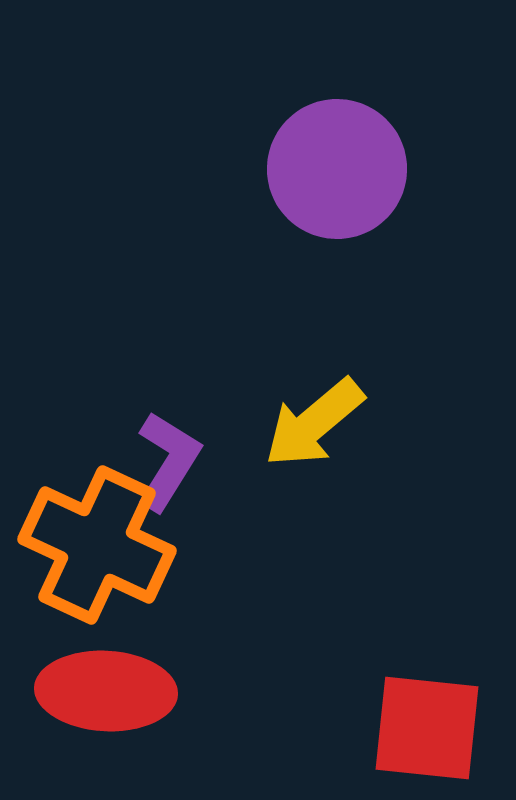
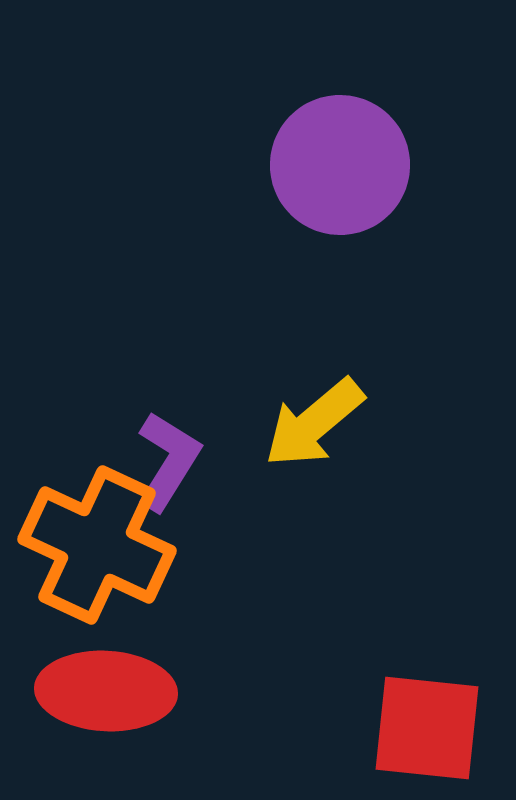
purple circle: moved 3 px right, 4 px up
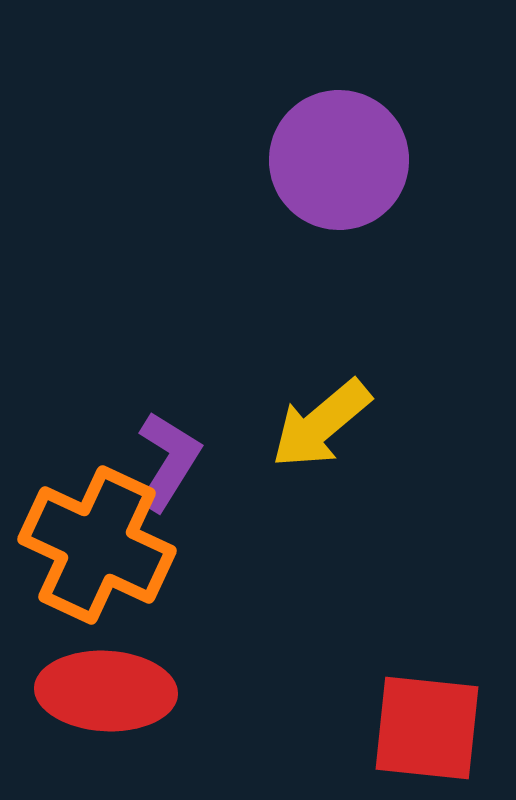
purple circle: moved 1 px left, 5 px up
yellow arrow: moved 7 px right, 1 px down
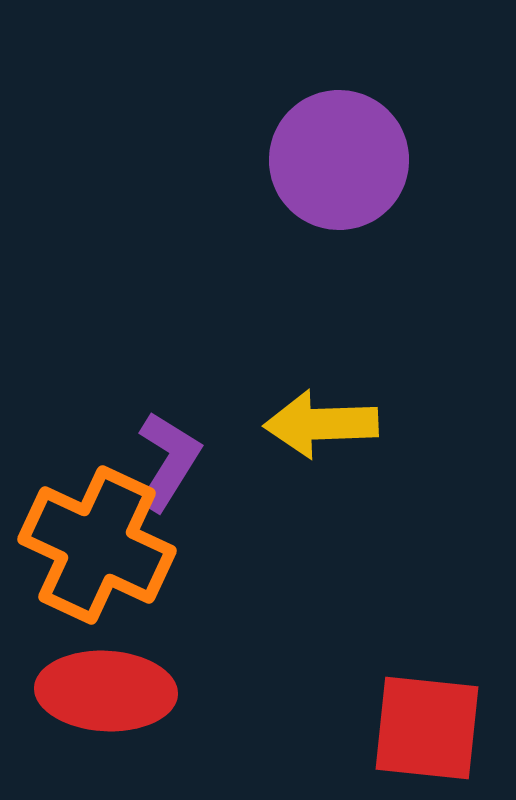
yellow arrow: rotated 38 degrees clockwise
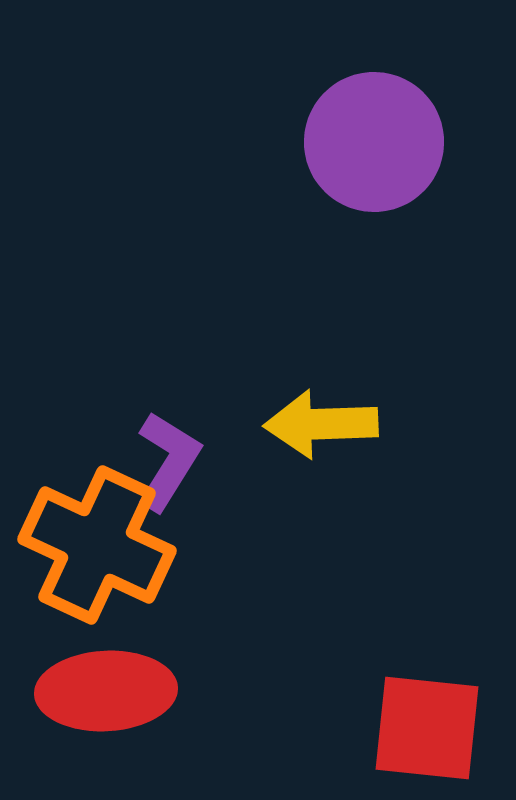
purple circle: moved 35 px right, 18 px up
red ellipse: rotated 6 degrees counterclockwise
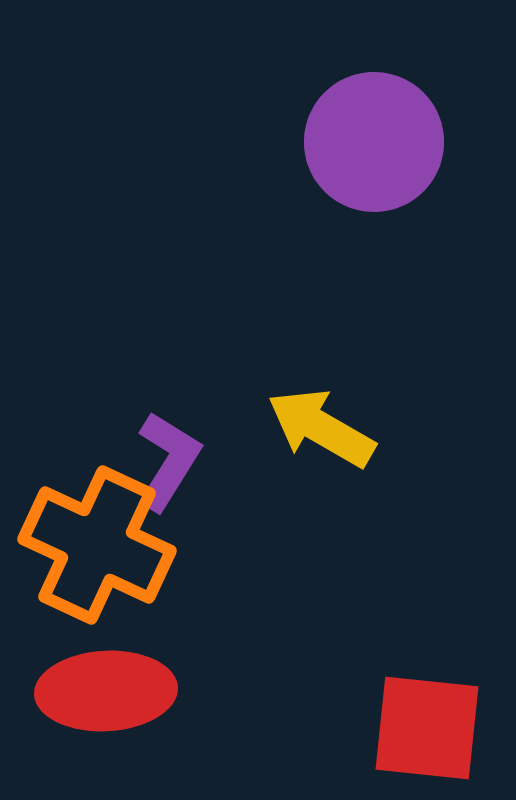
yellow arrow: moved 4 px down; rotated 32 degrees clockwise
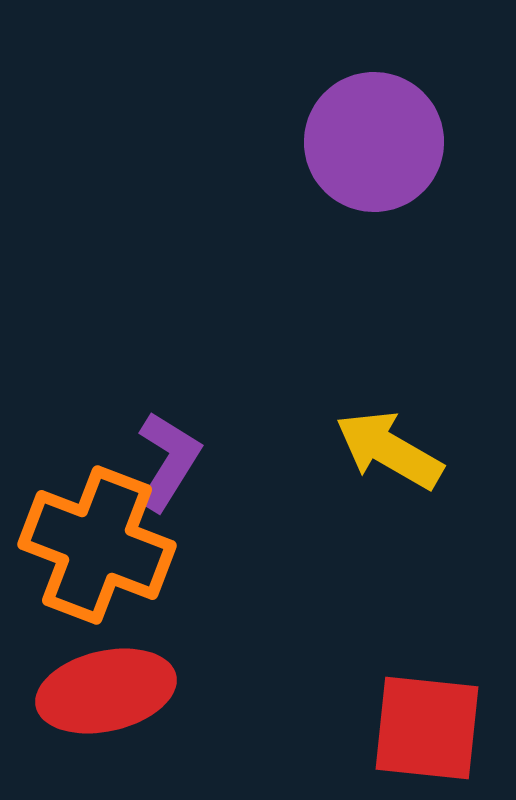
yellow arrow: moved 68 px right, 22 px down
orange cross: rotated 4 degrees counterclockwise
red ellipse: rotated 10 degrees counterclockwise
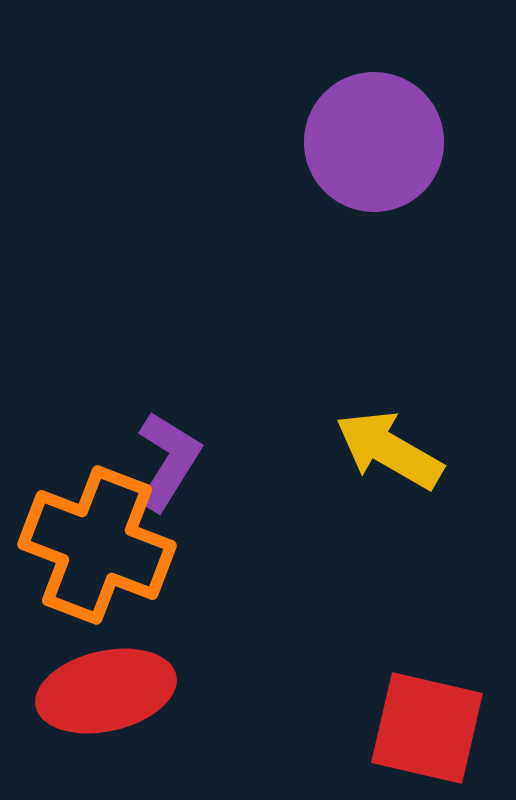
red square: rotated 7 degrees clockwise
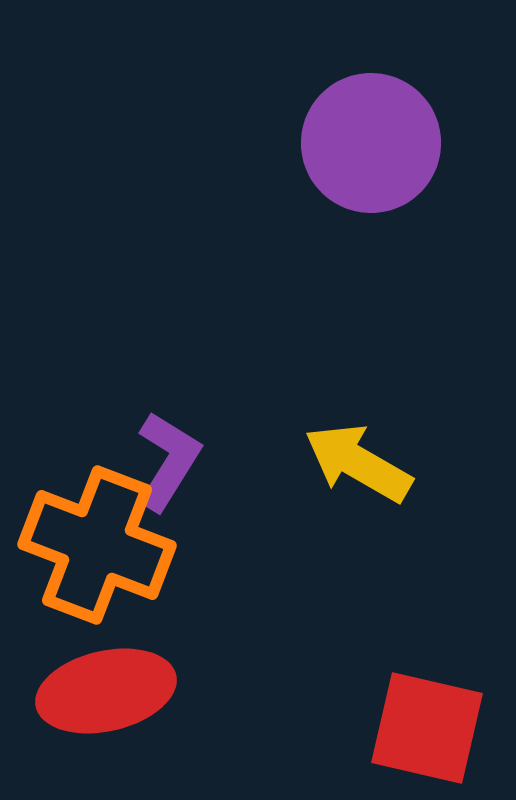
purple circle: moved 3 px left, 1 px down
yellow arrow: moved 31 px left, 13 px down
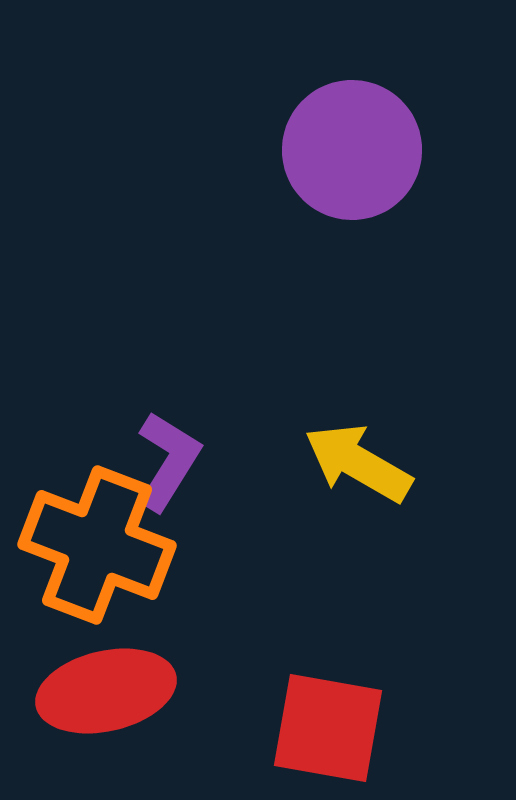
purple circle: moved 19 px left, 7 px down
red square: moved 99 px left; rotated 3 degrees counterclockwise
